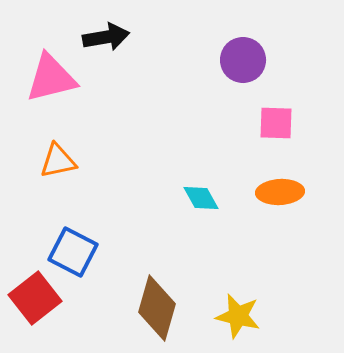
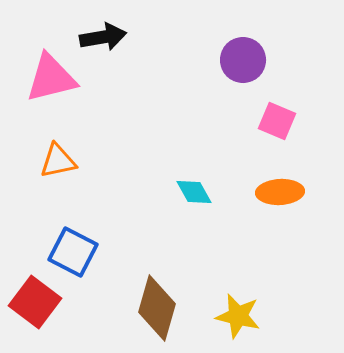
black arrow: moved 3 px left
pink square: moved 1 px right, 2 px up; rotated 21 degrees clockwise
cyan diamond: moved 7 px left, 6 px up
red square: moved 4 px down; rotated 15 degrees counterclockwise
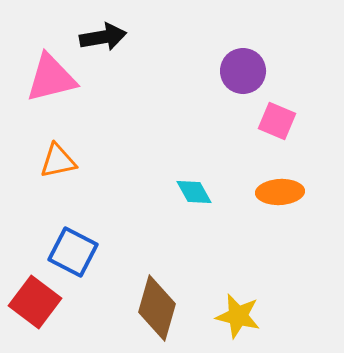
purple circle: moved 11 px down
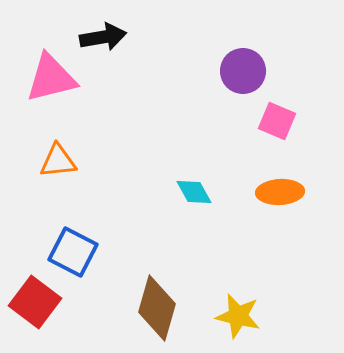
orange triangle: rotated 6 degrees clockwise
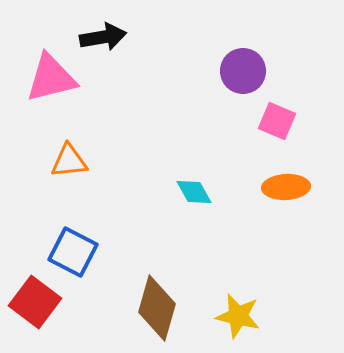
orange triangle: moved 11 px right
orange ellipse: moved 6 px right, 5 px up
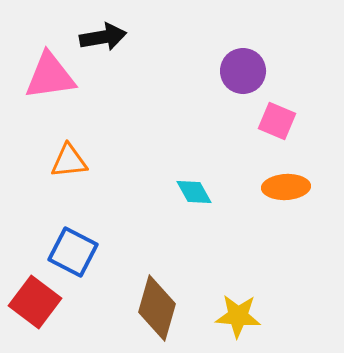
pink triangle: moved 1 px left, 2 px up; rotated 6 degrees clockwise
yellow star: rotated 9 degrees counterclockwise
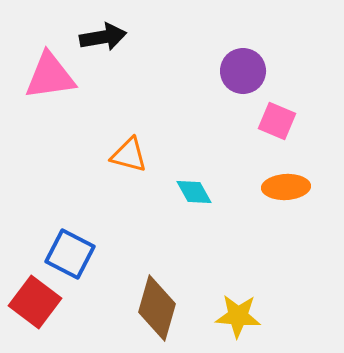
orange triangle: moved 60 px right, 6 px up; rotated 21 degrees clockwise
blue square: moved 3 px left, 2 px down
